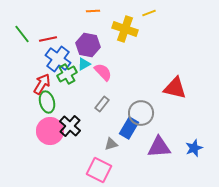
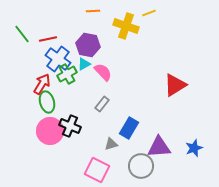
yellow cross: moved 1 px right, 3 px up
red triangle: moved 3 px up; rotated 45 degrees counterclockwise
gray circle: moved 53 px down
black cross: rotated 20 degrees counterclockwise
pink square: moved 2 px left
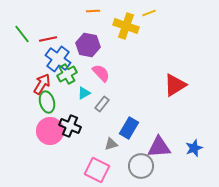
cyan triangle: moved 29 px down
pink semicircle: moved 2 px left, 1 px down
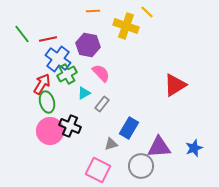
yellow line: moved 2 px left, 1 px up; rotated 64 degrees clockwise
pink square: moved 1 px right
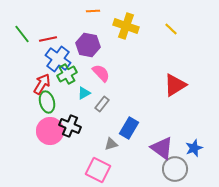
yellow line: moved 24 px right, 17 px down
purple triangle: moved 3 px right, 1 px down; rotated 40 degrees clockwise
gray circle: moved 34 px right, 3 px down
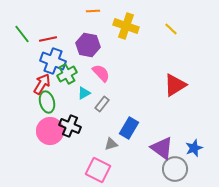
blue cross: moved 5 px left, 2 px down; rotated 15 degrees counterclockwise
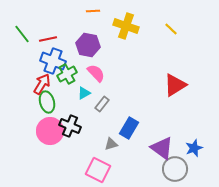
pink semicircle: moved 5 px left
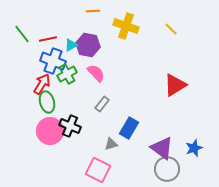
cyan triangle: moved 13 px left, 48 px up
gray circle: moved 8 px left
